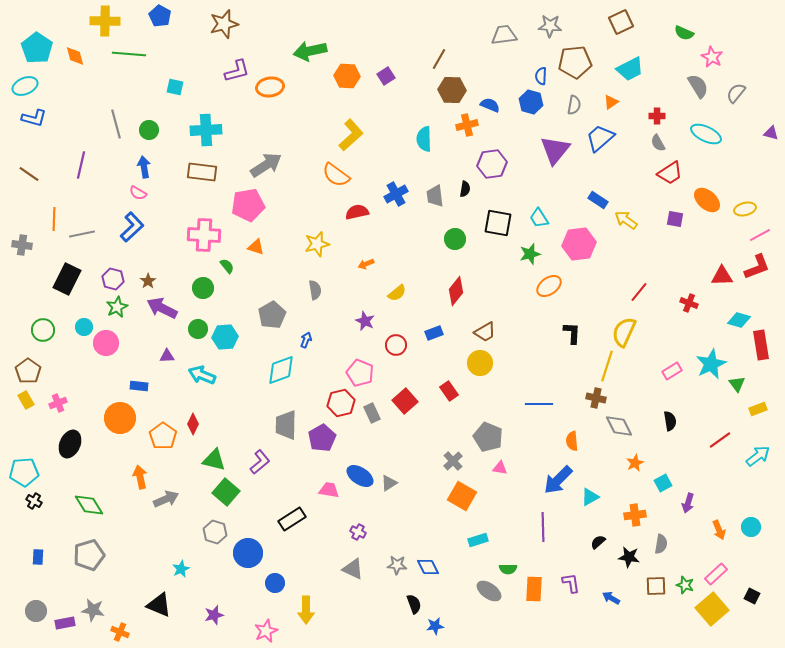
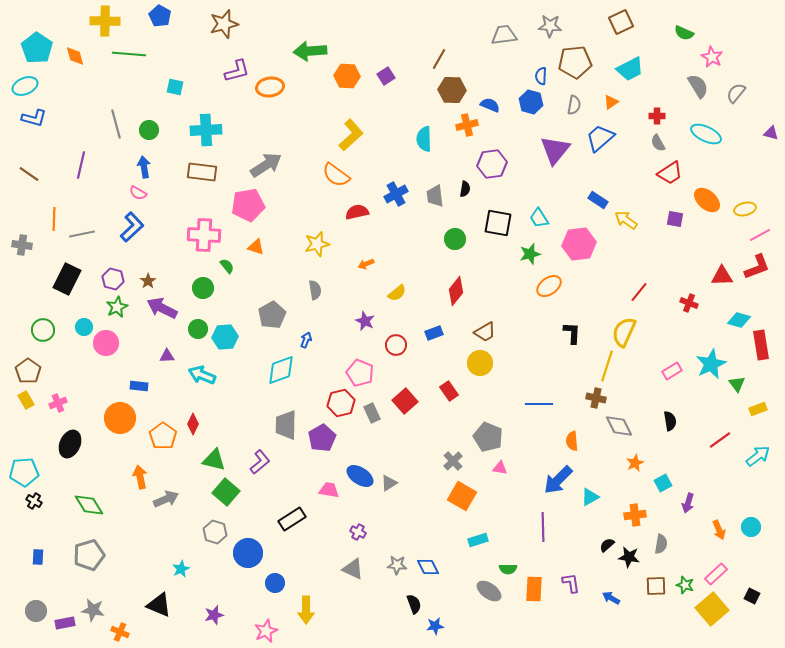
green arrow at (310, 51): rotated 8 degrees clockwise
black semicircle at (598, 542): moved 9 px right, 3 px down
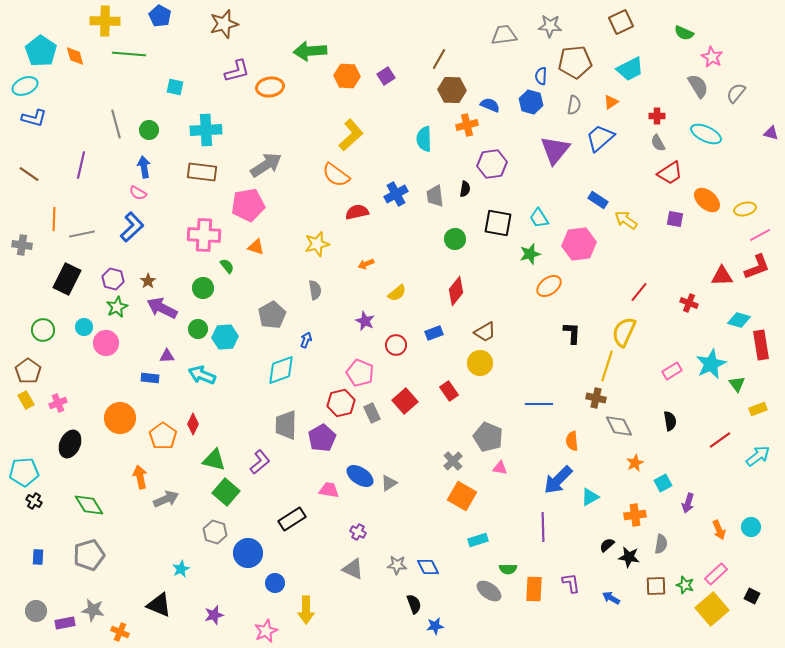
cyan pentagon at (37, 48): moved 4 px right, 3 px down
blue rectangle at (139, 386): moved 11 px right, 8 px up
